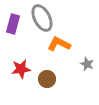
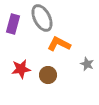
brown circle: moved 1 px right, 4 px up
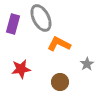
gray ellipse: moved 1 px left
gray star: rotated 16 degrees clockwise
brown circle: moved 12 px right, 7 px down
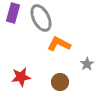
purple rectangle: moved 11 px up
red star: moved 8 px down
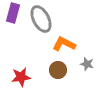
gray ellipse: moved 1 px down
orange L-shape: moved 5 px right
gray star: rotated 24 degrees counterclockwise
brown circle: moved 2 px left, 12 px up
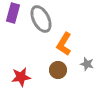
orange L-shape: rotated 85 degrees counterclockwise
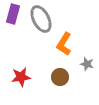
purple rectangle: moved 1 px down
brown circle: moved 2 px right, 7 px down
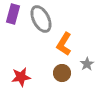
gray star: rotated 24 degrees clockwise
brown circle: moved 2 px right, 4 px up
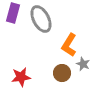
purple rectangle: moved 1 px up
orange L-shape: moved 5 px right, 1 px down
gray star: moved 4 px left; rotated 16 degrees counterclockwise
